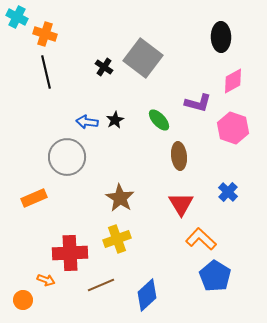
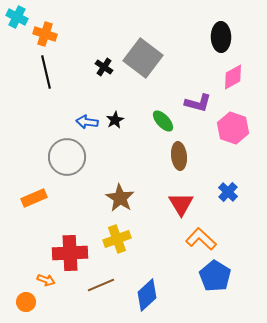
pink diamond: moved 4 px up
green ellipse: moved 4 px right, 1 px down
orange circle: moved 3 px right, 2 px down
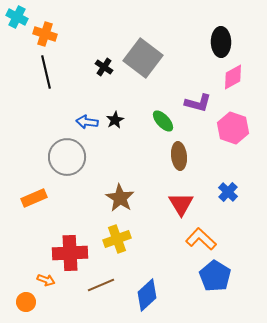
black ellipse: moved 5 px down
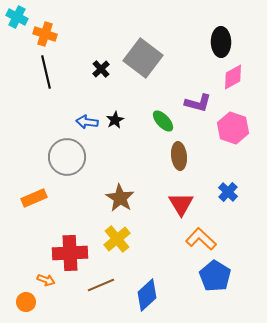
black cross: moved 3 px left, 2 px down; rotated 12 degrees clockwise
yellow cross: rotated 20 degrees counterclockwise
